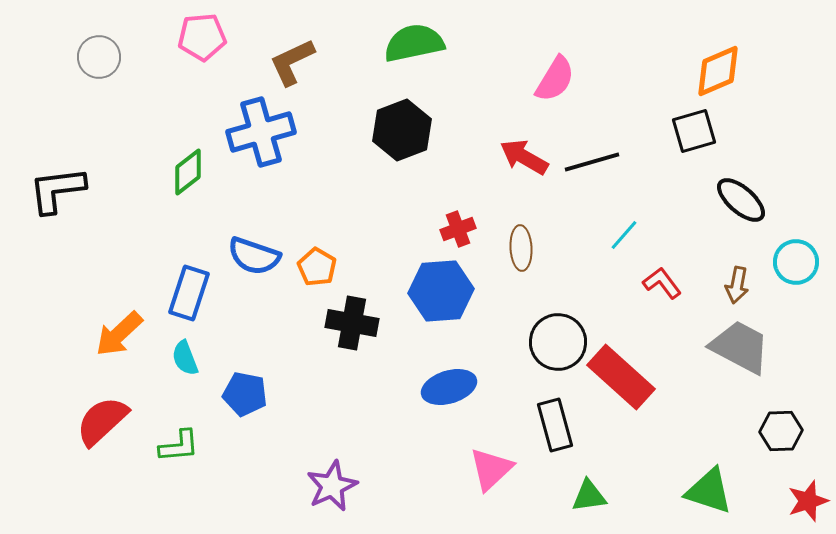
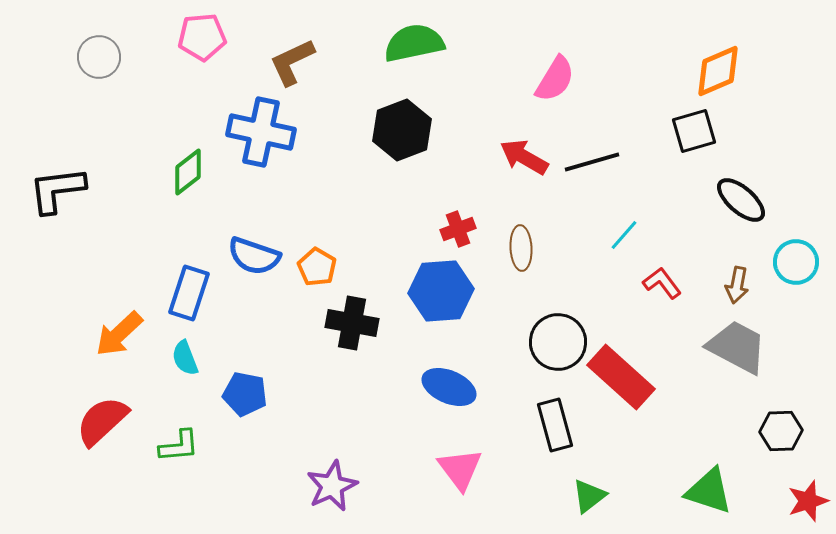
blue cross at (261, 132): rotated 28 degrees clockwise
gray trapezoid at (740, 347): moved 3 px left
blue ellipse at (449, 387): rotated 40 degrees clockwise
pink triangle at (491, 469): moved 31 px left; rotated 24 degrees counterclockwise
green triangle at (589, 496): rotated 30 degrees counterclockwise
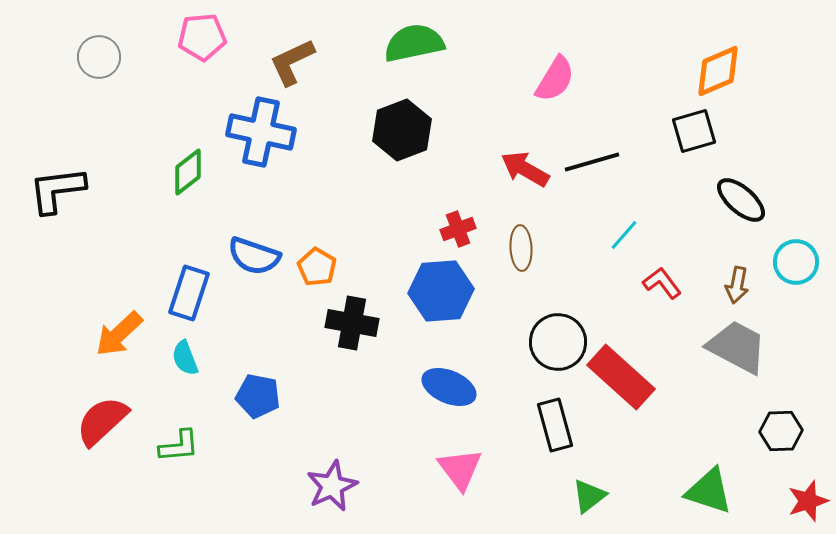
red arrow at (524, 157): moved 1 px right, 12 px down
blue pentagon at (245, 394): moved 13 px right, 2 px down
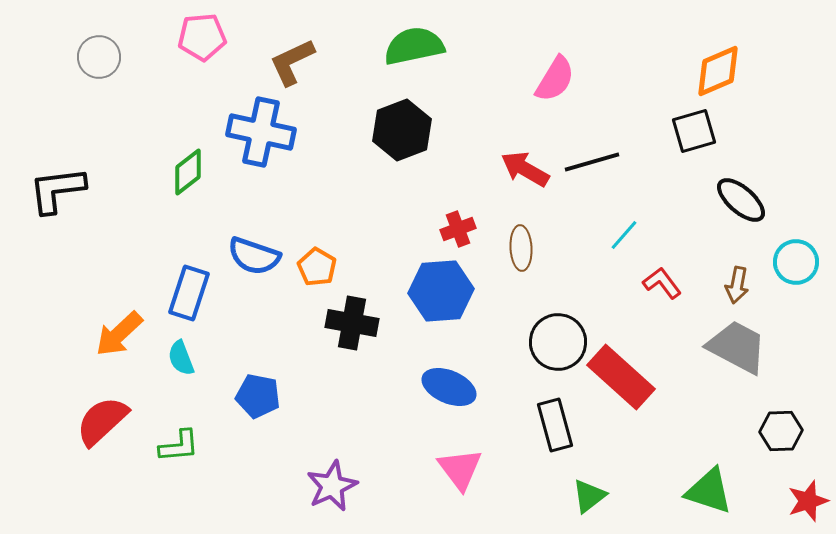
green semicircle at (414, 43): moved 3 px down
cyan semicircle at (185, 358): moved 4 px left
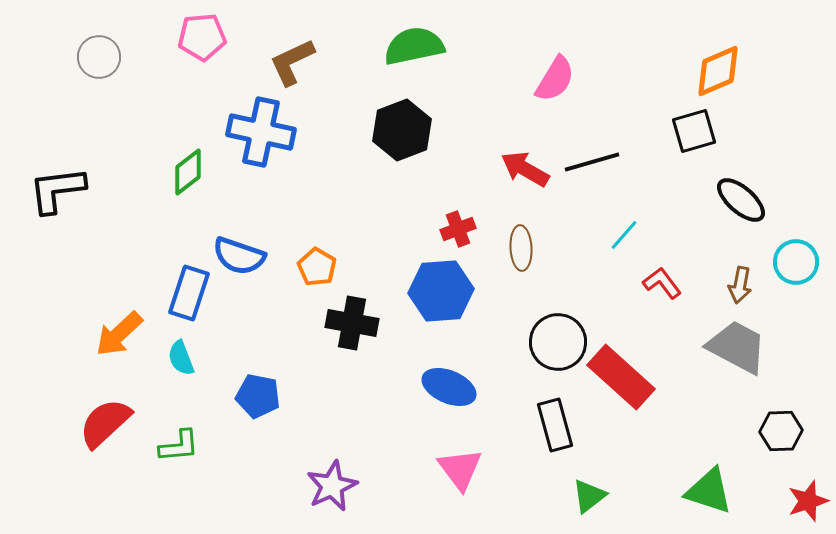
blue semicircle at (254, 256): moved 15 px left
brown arrow at (737, 285): moved 3 px right
red semicircle at (102, 421): moved 3 px right, 2 px down
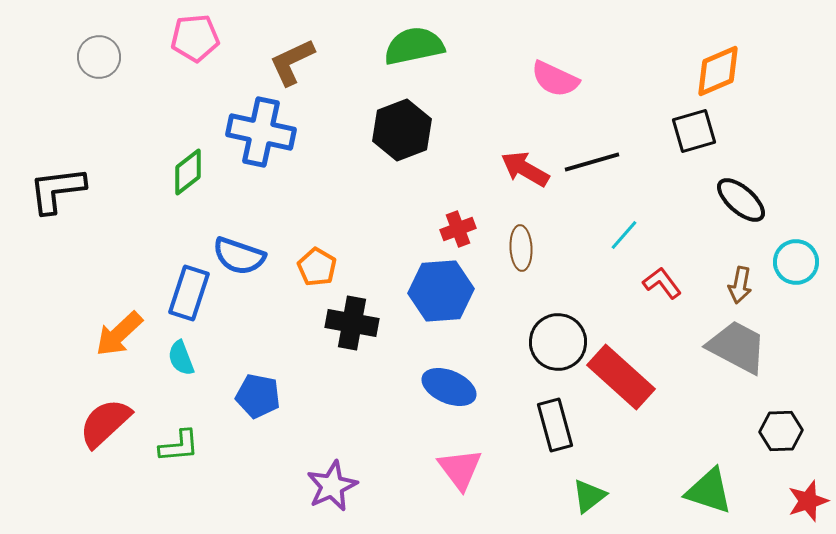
pink pentagon at (202, 37): moved 7 px left, 1 px down
pink semicircle at (555, 79): rotated 84 degrees clockwise
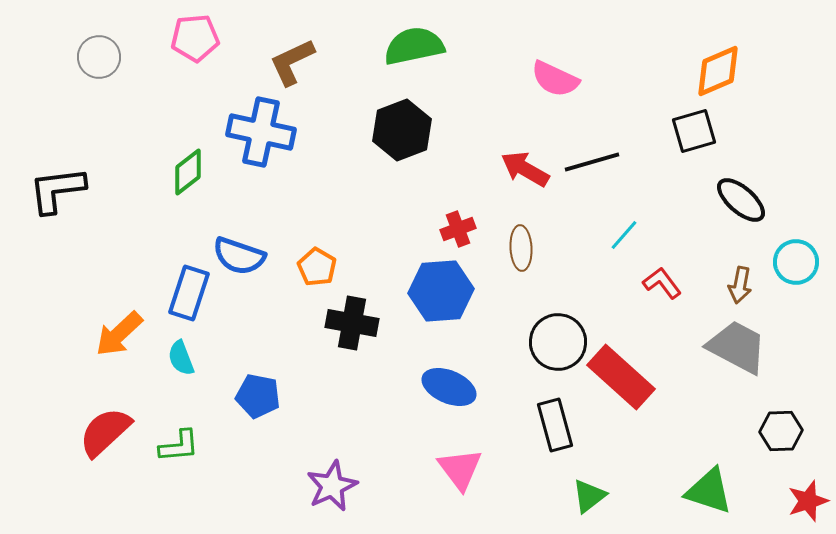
red semicircle at (105, 423): moved 9 px down
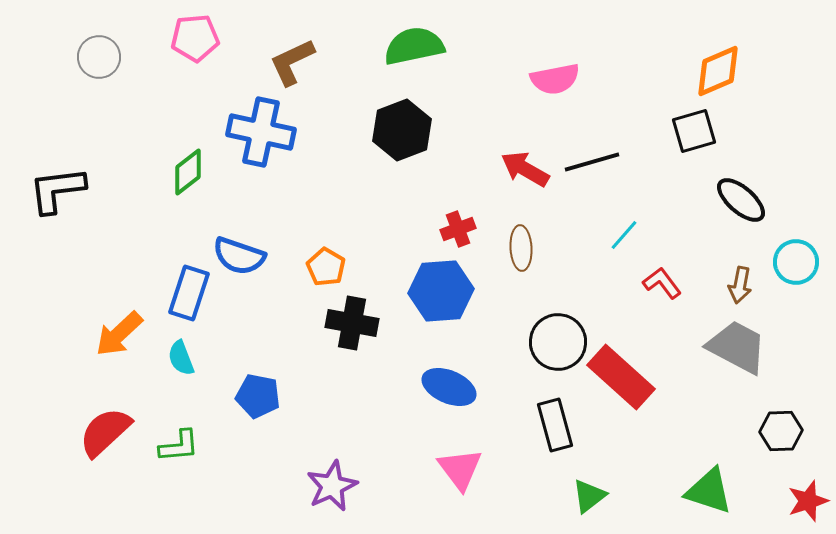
pink semicircle at (555, 79): rotated 36 degrees counterclockwise
orange pentagon at (317, 267): moved 9 px right
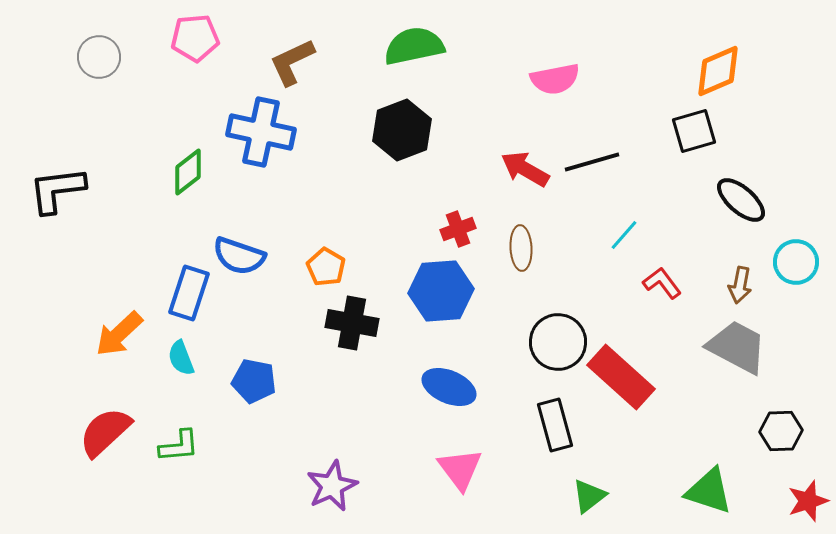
blue pentagon at (258, 396): moved 4 px left, 15 px up
